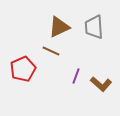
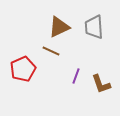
brown L-shape: rotated 30 degrees clockwise
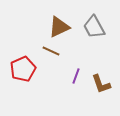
gray trapezoid: rotated 25 degrees counterclockwise
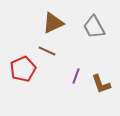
brown triangle: moved 6 px left, 4 px up
brown line: moved 4 px left
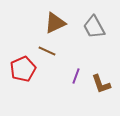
brown triangle: moved 2 px right
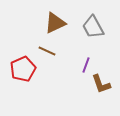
gray trapezoid: moved 1 px left
purple line: moved 10 px right, 11 px up
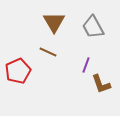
brown triangle: moved 1 px left, 1 px up; rotated 35 degrees counterclockwise
brown line: moved 1 px right, 1 px down
red pentagon: moved 5 px left, 2 px down
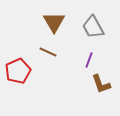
purple line: moved 3 px right, 5 px up
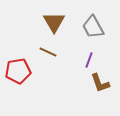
red pentagon: rotated 15 degrees clockwise
brown L-shape: moved 1 px left, 1 px up
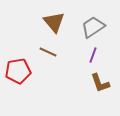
brown triangle: rotated 10 degrees counterclockwise
gray trapezoid: rotated 85 degrees clockwise
purple line: moved 4 px right, 5 px up
